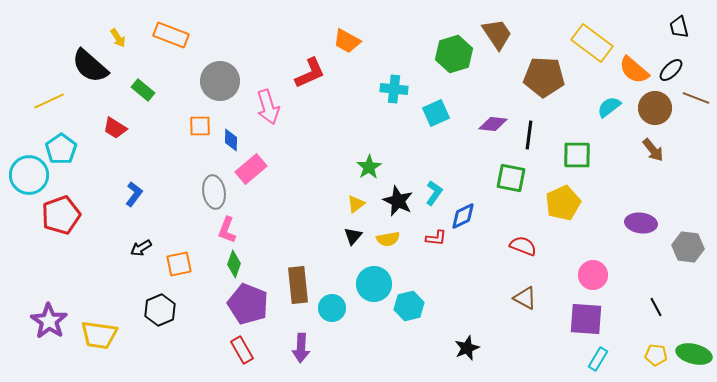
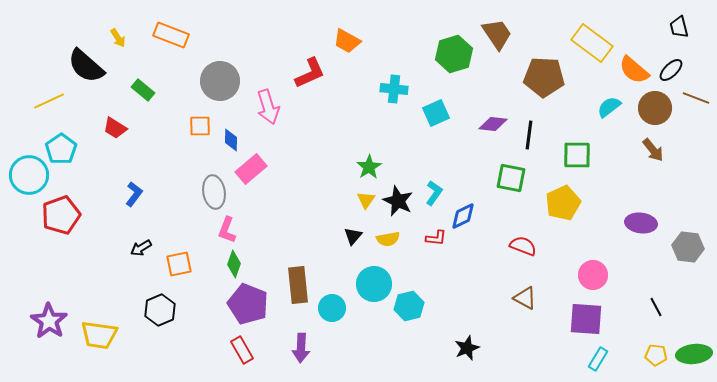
black semicircle at (90, 66): moved 4 px left
yellow triangle at (356, 204): moved 10 px right, 4 px up; rotated 18 degrees counterclockwise
green ellipse at (694, 354): rotated 20 degrees counterclockwise
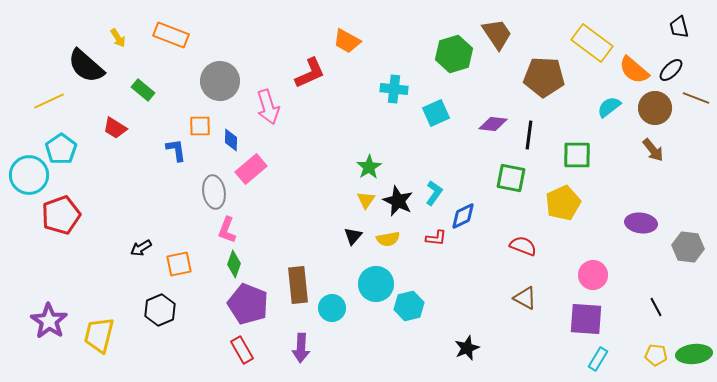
blue L-shape at (134, 194): moved 42 px right, 44 px up; rotated 45 degrees counterclockwise
cyan circle at (374, 284): moved 2 px right
yellow trapezoid at (99, 335): rotated 96 degrees clockwise
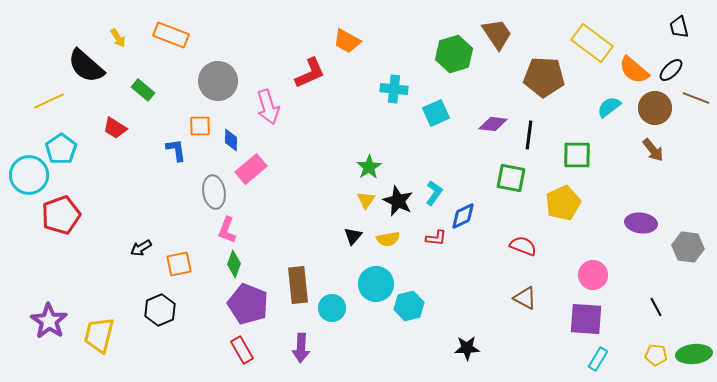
gray circle at (220, 81): moved 2 px left
black star at (467, 348): rotated 20 degrees clockwise
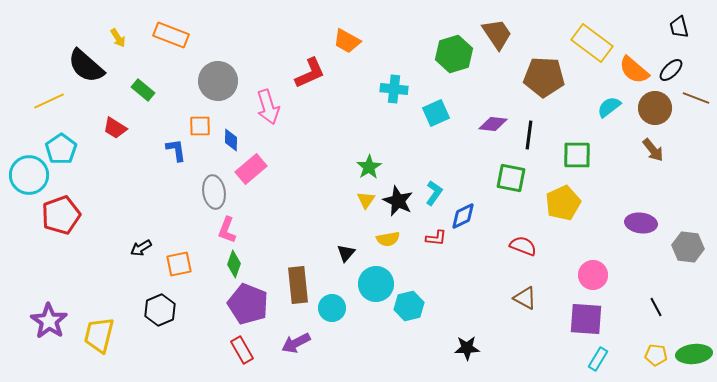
black triangle at (353, 236): moved 7 px left, 17 px down
purple arrow at (301, 348): moved 5 px left, 5 px up; rotated 60 degrees clockwise
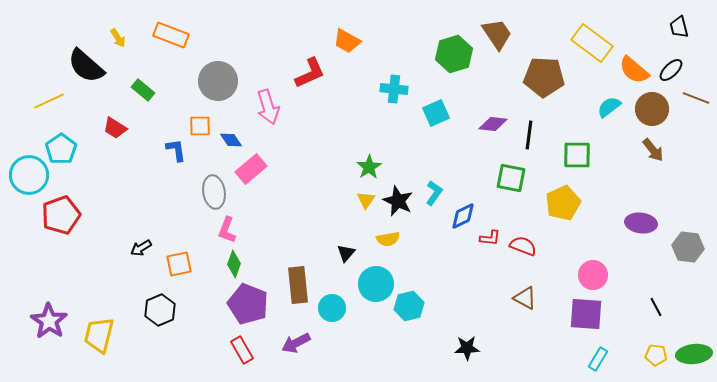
brown circle at (655, 108): moved 3 px left, 1 px down
blue diamond at (231, 140): rotated 35 degrees counterclockwise
red L-shape at (436, 238): moved 54 px right
purple square at (586, 319): moved 5 px up
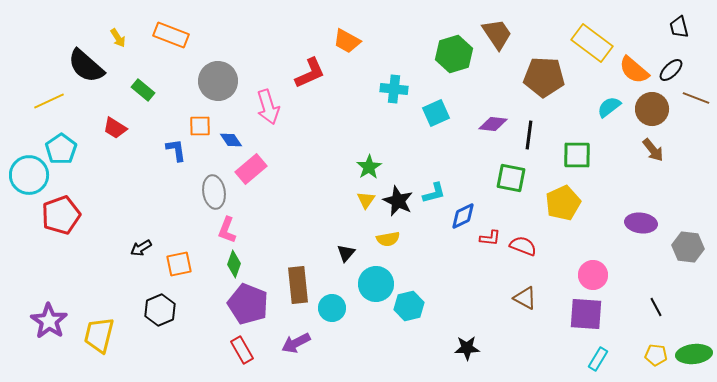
cyan L-shape at (434, 193): rotated 40 degrees clockwise
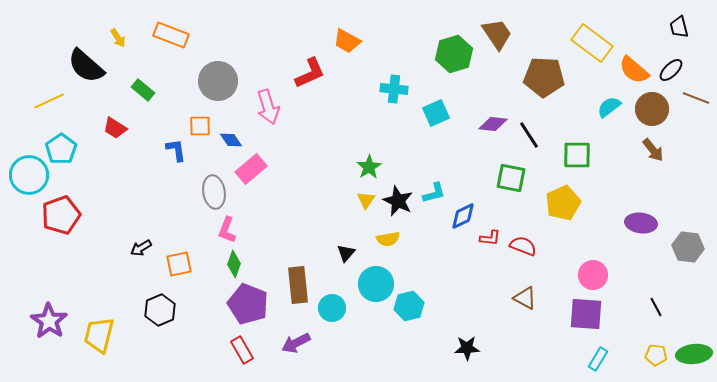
black line at (529, 135): rotated 40 degrees counterclockwise
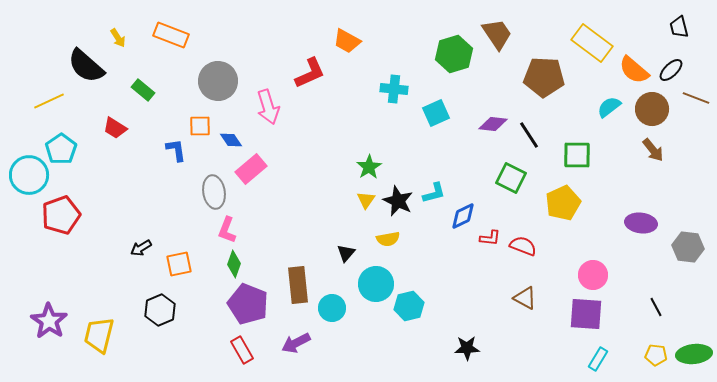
green square at (511, 178): rotated 16 degrees clockwise
